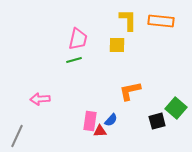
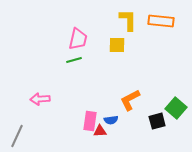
orange L-shape: moved 9 px down; rotated 15 degrees counterclockwise
blue semicircle: rotated 40 degrees clockwise
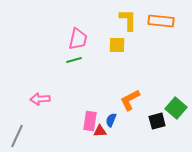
blue semicircle: rotated 120 degrees clockwise
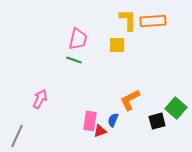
orange rectangle: moved 8 px left; rotated 10 degrees counterclockwise
green line: rotated 35 degrees clockwise
pink arrow: rotated 120 degrees clockwise
blue semicircle: moved 2 px right
red triangle: rotated 16 degrees counterclockwise
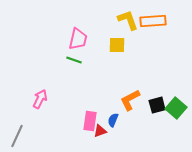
yellow L-shape: rotated 20 degrees counterclockwise
black square: moved 16 px up
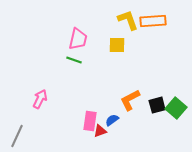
blue semicircle: moved 1 px left; rotated 32 degrees clockwise
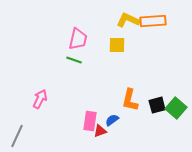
yellow L-shape: rotated 45 degrees counterclockwise
orange L-shape: rotated 50 degrees counterclockwise
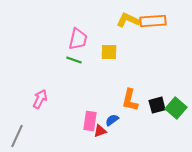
yellow square: moved 8 px left, 7 px down
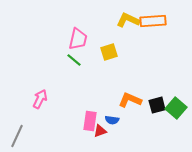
yellow square: rotated 18 degrees counterclockwise
green line: rotated 21 degrees clockwise
orange L-shape: rotated 100 degrees clockwise
blue semicircle: rotated 136 degrees counterclockwise
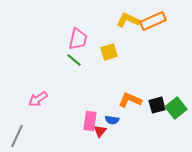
orange rectangle: rotated 20 degrees counterclockwise
pink arrow: moved 2 px left; rotated 150 degrees counterclockwise
green square: rotated 10 degrees clockwise
red triangle: rotated 32 degrees counterclockwise
